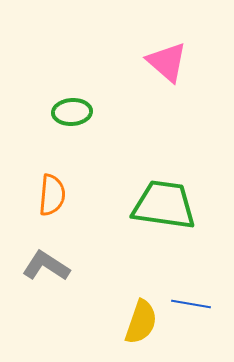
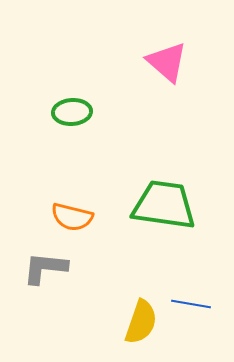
orange semicircle: moved 20 px right, 22 px down; rotated 99 degrees clockwise
gray L-shape: moved 1 px left, 2 px down; rotated 27 degrees counterclockwise
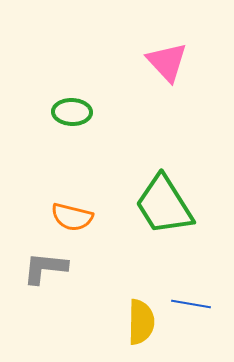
pink triangle: rotated 6 degrees clockwise
green ellipse: rotated 6 degrees clockwise
green trapezoid: rotated 130 degrees counterclockwise
yellow semicircle: rotated 18 degrees counterclockwise
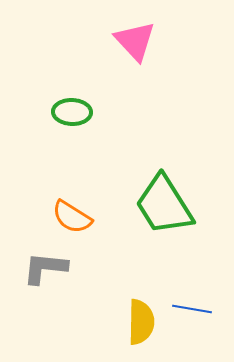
pink triangle: moved 32 px left, 21 px up
orange semicircle: rotated 18 degrees clockwise
blue line: moved 1 px right, 5 px down
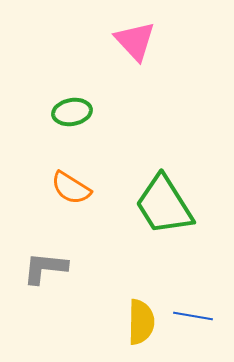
green ellipse: rotated 12 degrees counterclockwise
orange semicircle: moved 1 px left, 29 px up
blue line: moved 1 px right, 7 px down
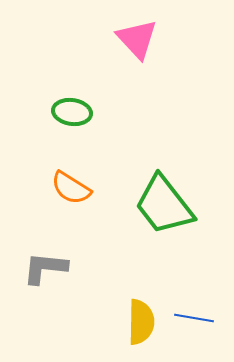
pink triangle: moved 2 px right, 2 px up
green ellipse: rotated 18 degrees clockwise
green trapezoid: rotated 6 degrees counterclockwise
blue line: moved 1 px right, 2 px down
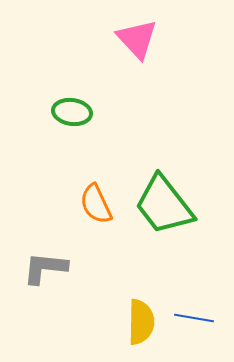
orange semicircle: moved 25 px right, 16 px down; rotated 33 degrees clockwise
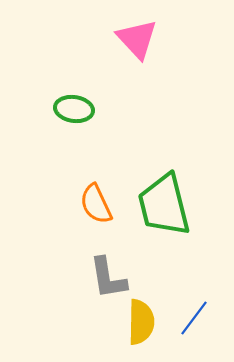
green ellipse: moved 2 px right, 3 px up
green trapezoid: rotated 24 degrees clockwise
gray L-shape: moved 63 px right, 10 px down; rotated 105 degrees counterclockwise
blue line: rotated 63 degrees counterclockwise
